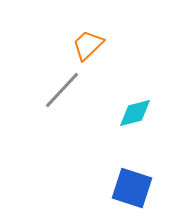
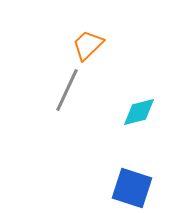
gray line: moved 5 px right; rotated 18 degrees counterclockwise
cyan diamond: moved 4 px right, 1 px up
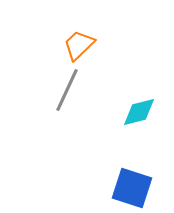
orange trapezoid: moved 9 px left
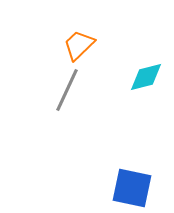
cyan diamond: moved 7 px right, 35 px up
blue square: rotated 6 degrees counterclockwise
